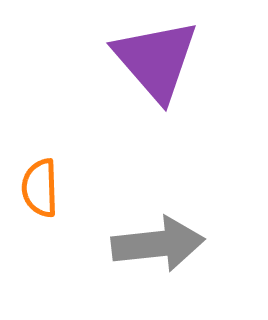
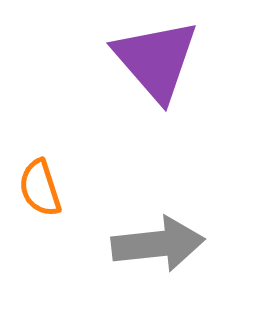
orange semicircle: rotated 16 degrees counterclockwise
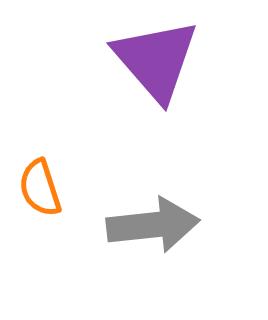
gray arrow: moved 5 px left, 19 px up
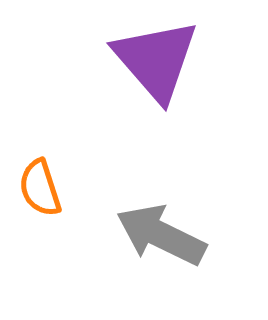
gray arrow: moved 8 px right, 10 px down; rotated 148 degrees counterclockwise
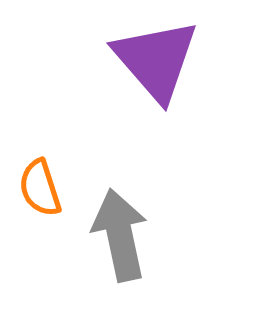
gray arrow: moved 41 px left; rotated 52 degrees clockwise
